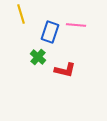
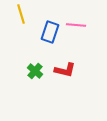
green cross: moved 3 px left, 14 px down
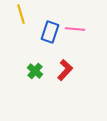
pink line: moved 1 px left, 4 px down
red L-shape: rotated 60 degrees counterclockwise
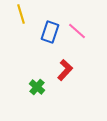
pink line: moved 2 px right, 2 px down; rotated 36 degrees clockwise
green cross: moved 2 px right, 16 px down
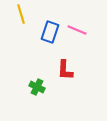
pink line: moved 1 px up; rotated 18 degrees counterclockwise
red L-shape: rotated 140 degrees clockwise
green cross: rotated 14 degrees counterclockwise
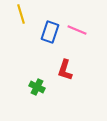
red L-shape: rotated 15 degrees clockwise
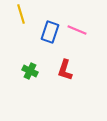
green cross: moved 7 px left, 16 px up
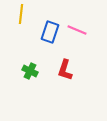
yellow line: rotated 24 degrees clockwise
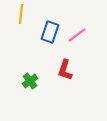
pink line: moved 5 px down; rotated 60 degrees counterclockwise
green cross: moved 10 px down; rotated 28 degrees clockwise
